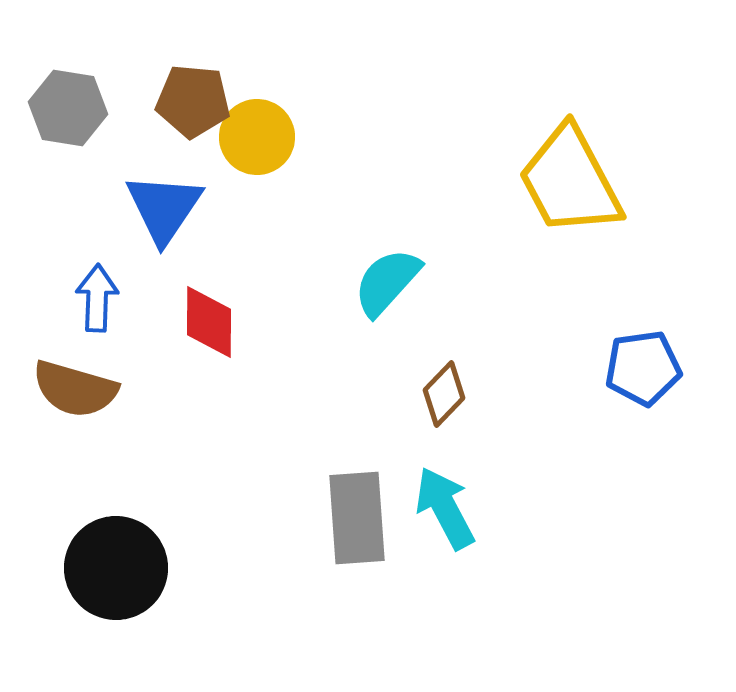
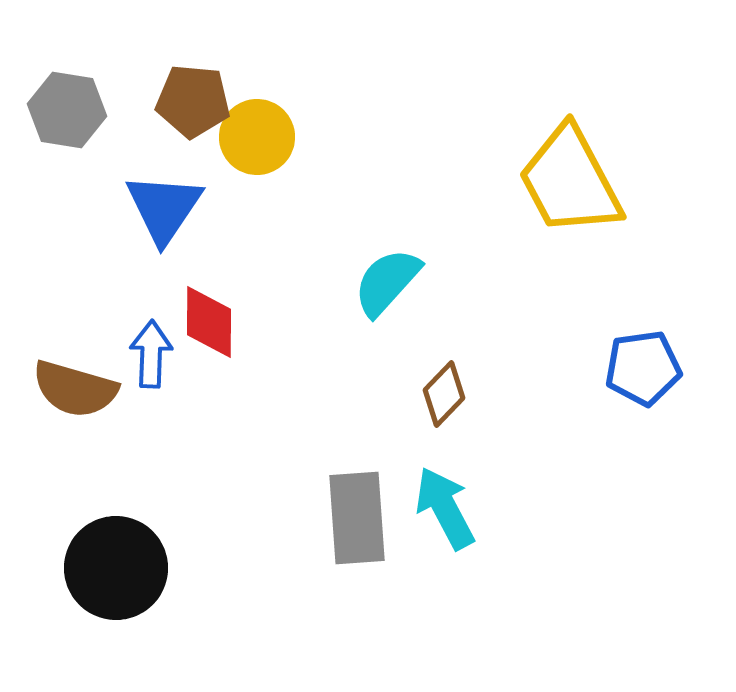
gray hexagon: moved 1 px left, 2 px down
blue arrow: moved 54 px right, 56 px down
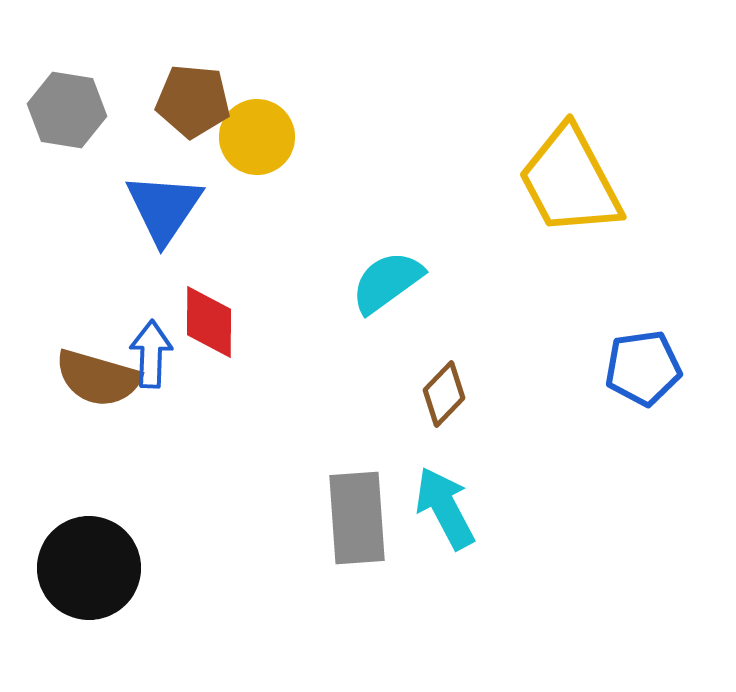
cyan semicircle: rotated 12 degrees clockwise
brown semicircle: moved 23 px right, 11 px up
black circle: moved 27 px left
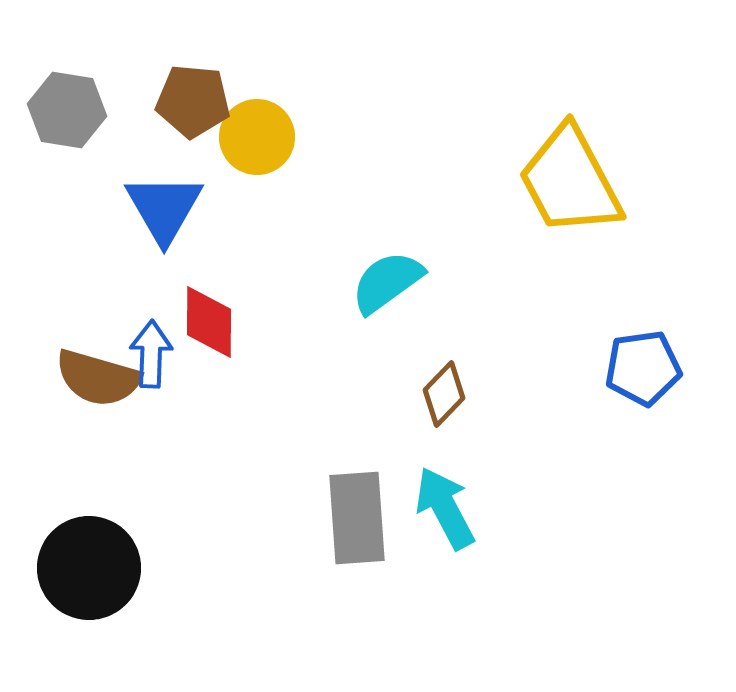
blue triangle: rotated 4 degrees counterclockwise
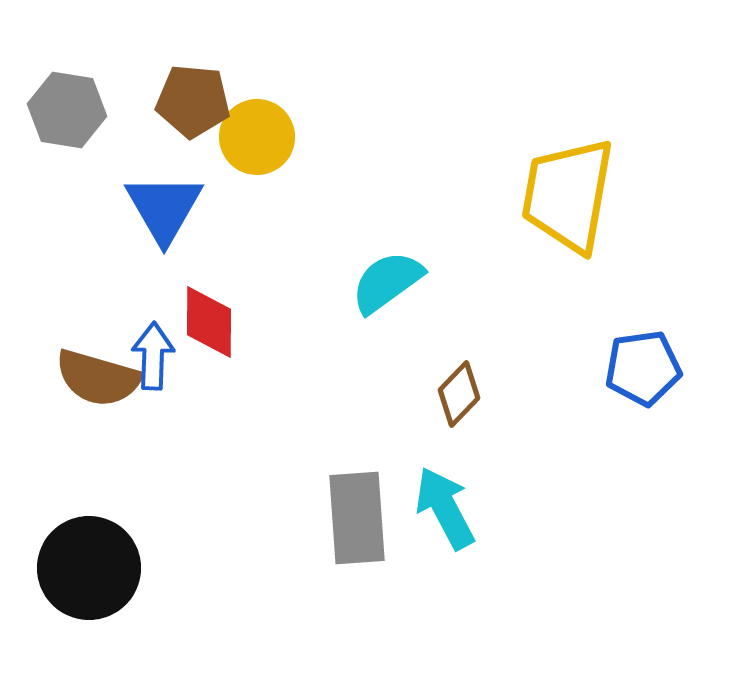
yellow trapezoid: moved 2 px left, 14 px down; rotated 38 degrees clockwise
blue arrow: moved 2 px right, 2 px down
brown diamond: moved 15 px right
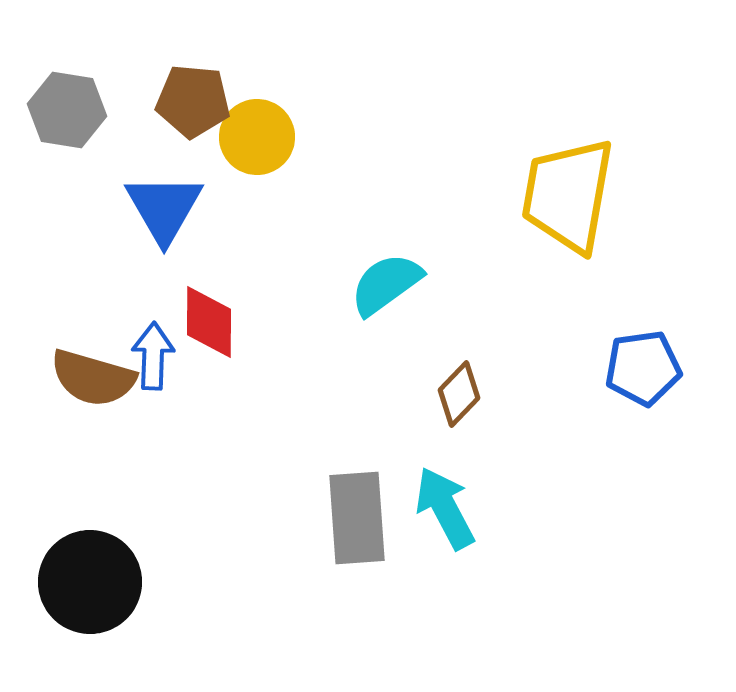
cyan semicircle: moved 1 px left, 2 px down
brown semicircle: moved 5 px left
black circle: moved 1 px right, 14 px down
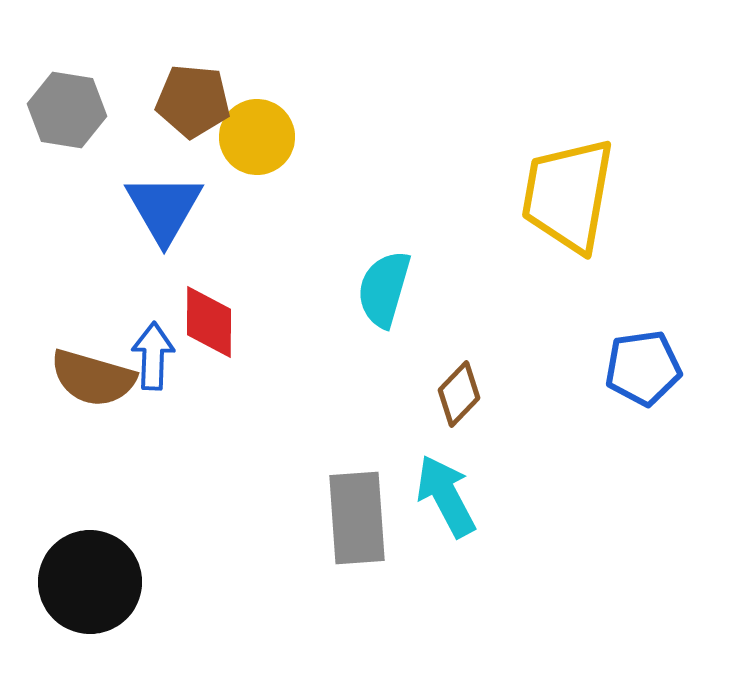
cyan semicircle: moved 2 px left, 5 px down; rotated 38 degrees counterclockwise
cyan arrow: moved 1 px right, 12 px up
